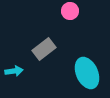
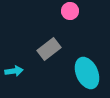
gray rectangle: moved 5 px right
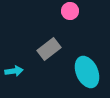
cyan ellipse: moved 1 px up
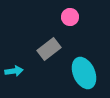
pink circle: moved 6 px down
cyan ellipse: moved 3 px left, 1 px down
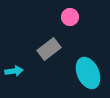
cyan ellipse: moved 4 px right
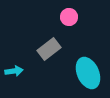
pink circle: moved 1 px left
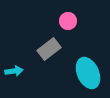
pink circle: moved 1 px left, 4 px down
